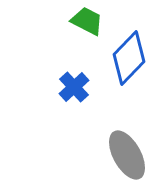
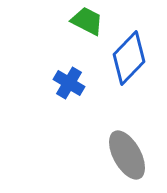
blue cross: moved 5 px left, 4 px up; rotated 16 degrees counterclockwise
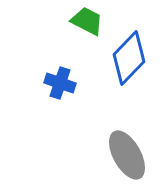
blue cross: moved 9 px left; rotated 12 degrees counterclockwise
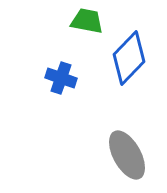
green trapezoid: rotated 16 degrees counterclockwise
blue cross: moved 1 px right, 5 px up
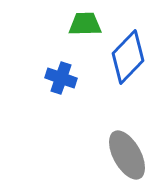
green trapezoid: moved 2 px left, 3 px down; rotated 12 degrees counterclockwise
blue diamond: moved 1 px left, 1 px up
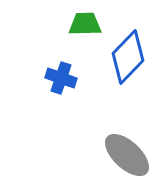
gray ellipse: rotated 18 degrees counterclockwise
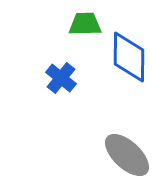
blue diamond: moved 1 px right; rotated 44 degrees counterclockwise
blue cross: rotated 20 degrees clockwise
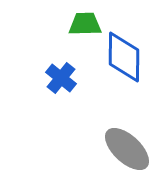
blue diamond: moved 5 px left
gray ellipse: moved 6 px up
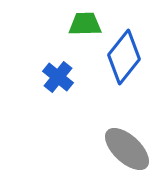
blue diamond: rotated 38 degrees clockwise
blue cross: moved 3 px left, 1 px up
